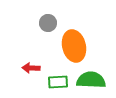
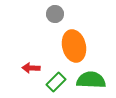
gray circle: moved 7 px right, 9 px up
green rectangle: moved 2 px left; rotated 42 degrees counterclockwise
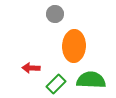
orange ellipse: rotated 16 degrees clockwise
green rectangle: moved 2 px down
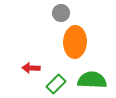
gray circle: moved 6 px right, 1 px up
orange ellipse: moved 1 px right, 4 px up
green semicircle: moved 1 px right
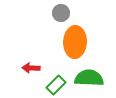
green semicircle: moved 3 px left, 2 px up
green rectangle: moved 1 px down
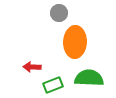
gray circle: moved 2 px left
red arrow: moved 1 px right, 1 px up
green rectangle: moved 3 px left; rotated 24 degrees clockwise
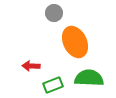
gray circle: moved 5 px left
orange ellipse: rotated 28 degrees counterclockwise
red arrow: moved 1 px left, 1 px up
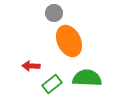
orange ellipse: moved 6 px left, 1 px up
green semicircle: moved 2 px left
green rectangle: moved 1 px left, 1 px up; rotated 18 degrees counterclockwise
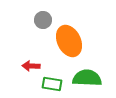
gray circle: moved 11 px left, 7 px down
green rectangle: rotated 48 degrees clockwise
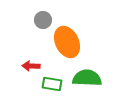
orange ellipse: moved 2 px left, 1 px down
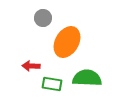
gray circle: moved 2 px up
orange ellipse: rotated 56 degrees clockwise
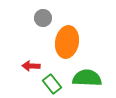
orange ellipse: rotated 20 degrees counterclockwise
green rectangle: rotated 42 degrees clockwise
